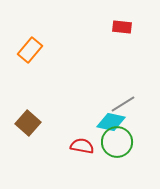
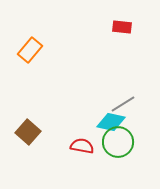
brown square: moved 9 px down
green circle: moved 1 px right
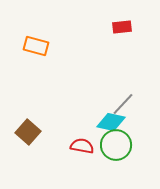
red rectangle: rotated 12 degrees counterclockwise
orange rectangle: moved 6 px right, 4 px up; rotated 65 degrees clockwise
gray line: rotated 15 degrees counterclockwise
green circle: moved 2 px left, 3 px down
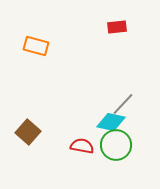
red rectangle: moved 5 px left
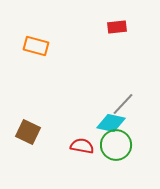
cyan diamond: moved 1 px down
brown square: rotated 15 degrees counterclockwise
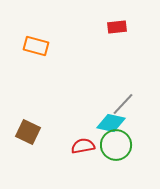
red semicircle: moved 1 px right; rotated 20 degrees counterclockwise
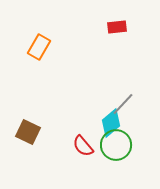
orange rectangle: moved 3 px right, 1 px down; rotated 75 degrees counterclockwise
cyan diamond: rotated 52 degrees counterclockwise
red semicircle: rotated 120 degrees counterclockwise
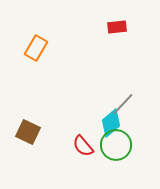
orange rectangle: moved 3 px left, 1 px down
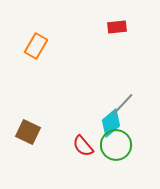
orange rectangle: moved 2 px up
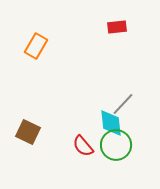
cyan diamond: rotated 56 degrees counterclockwise
